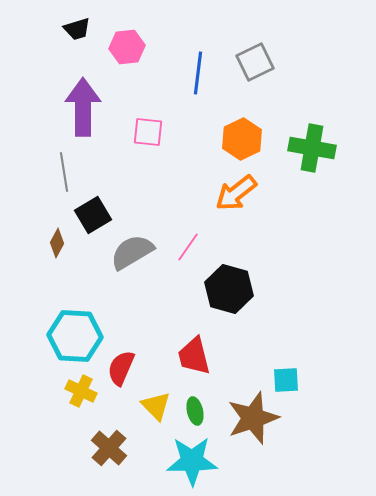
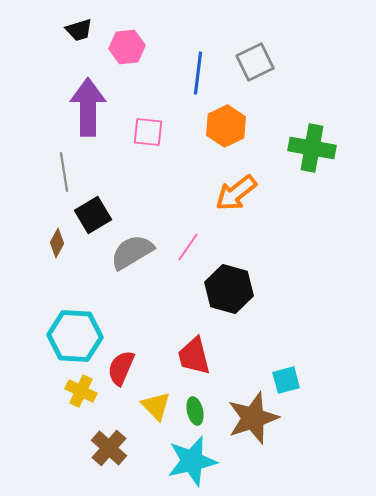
black trapezoid: moved 2 px right, 1 px down
purple arrow: moved 5 px right
orange hexagon: moved 16 px left, 13 px up
cyan square: rotated 12 degrees counterclockwise
cyan star: rotated 12 degrees counterclockwise
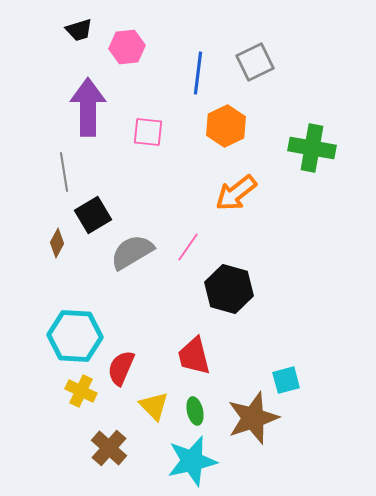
yellow triangle: moved 2 px left
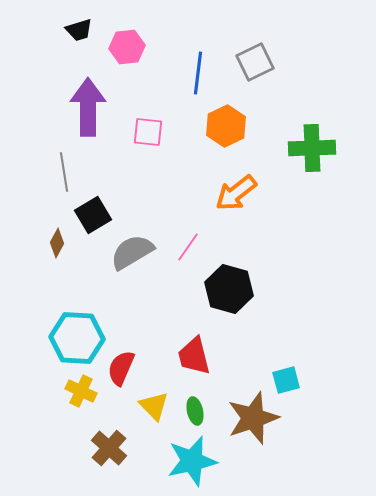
green cross: rotated 12 degrees counterclockwise
cyan hexagon: moved 2 px right, 2 px down
